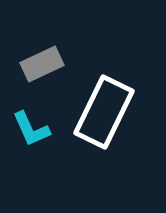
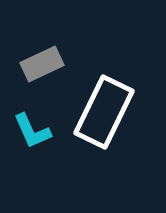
cyan L-shape: moved 1 px right, 2 px down
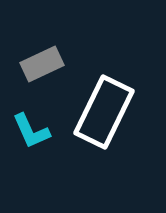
cyan L-shape: moved 1 px left
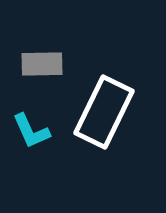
gray rectangle: rotated 24 degrees clockwise
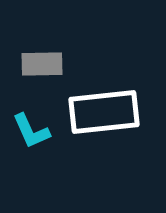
white rectangle: rotated 58 degrees clockwise
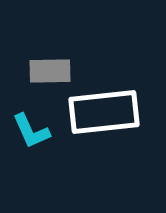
gray rectangle: moved 8 px right, 7 px down
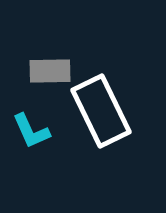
white rectangle: moved 3 px left, 1 px up; rotated 70 degrees clockwise
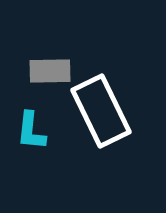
cyan L-shape: rotated 30 degrees clockwise
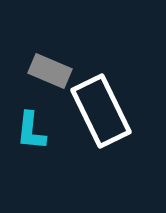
gray rectangle: rotated 24 degrees clockwise
